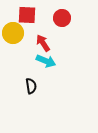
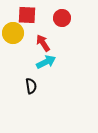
cyan arrow: moved 1 px down; rotated 48 degrees counterclockwise
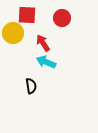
cyan arrow: rotated 132 degrees counterclockwise
